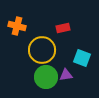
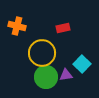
yellow circle: moved 3 px down
cyan square: moved 6 px down; rotated 24 degrees clockwise
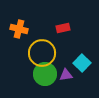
orange cross: moved 2 px right, 3 px down
cyan square: moved 1 px up
green circle: moved 1 px left, 3 px up
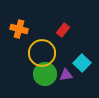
red rectangle: moved 2 px down; rotated 40 degrees counterclockwise
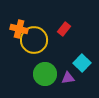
red rectangle: moved 1 px right, 1 px up
yellow circle: moved 8 px left, 13 px up
purple triangle: moved 2 px right, 3 px down
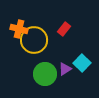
purple triangle: moved 3 px left, 9 px up; rotated 24 degrees counterclockwise
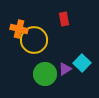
red rectangle: moved 10 px up; rotated 48 degrees counterclockwise
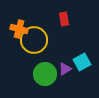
cyan square: moved 1 px up; rotated 18 degrees clockwise
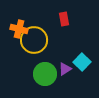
cyan square: rotated 18 degrees counterclockwise
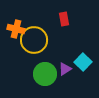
orange cross: moved 3 px left
cyan square: moved 1 px right
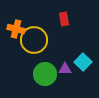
purple triangle: rotated 32 degrees clockwise
